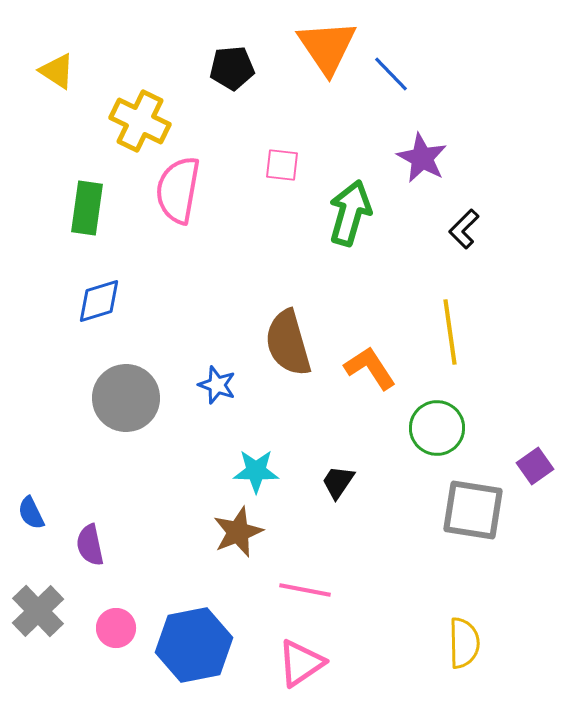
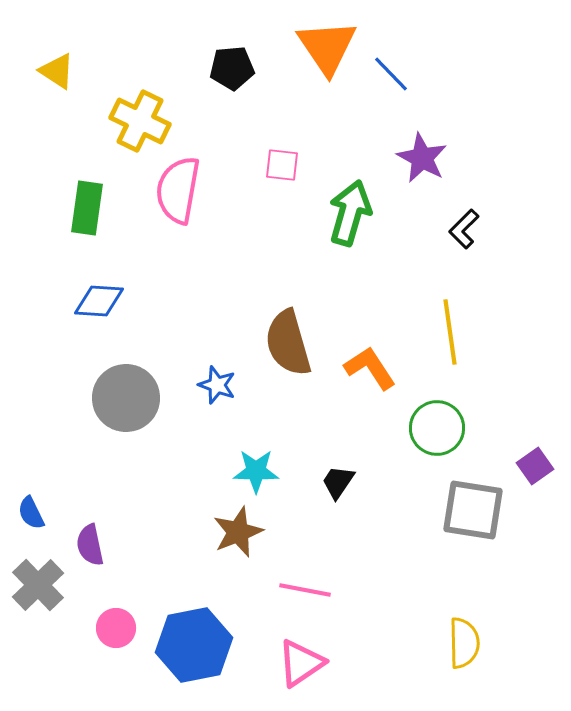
blue diamond: rotated 21 degrees clockwise
gray cross: moved 26 px up
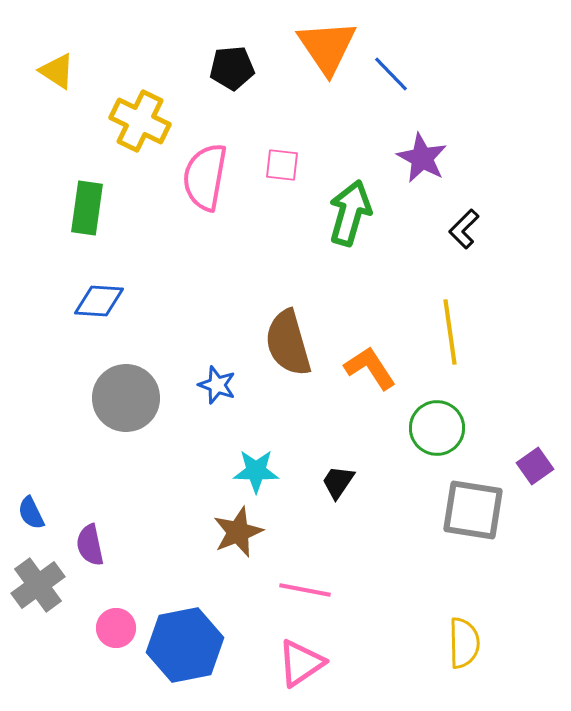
pink semicircle: moved 27 px right, 13 px up
gray cross: rotated 8 degrees clockwise
blue hexagon: moved 9 px left
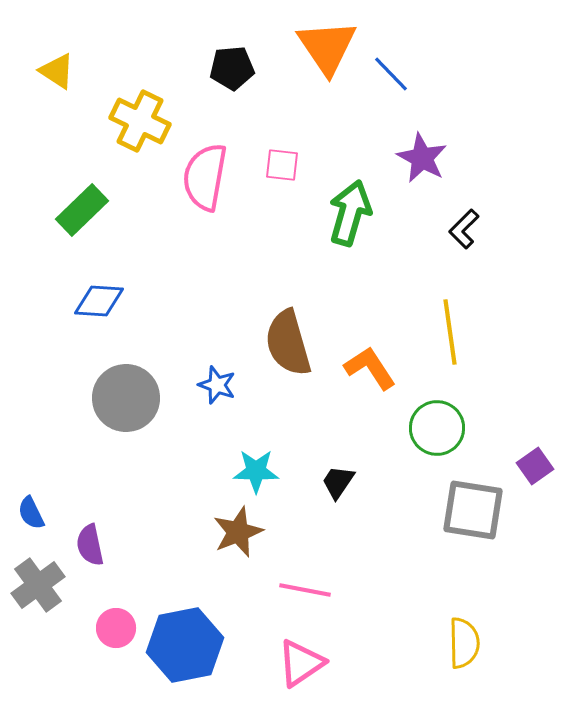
green rectangle: moved 5 px left, 2 px down; rotated 38 degrees clockwise
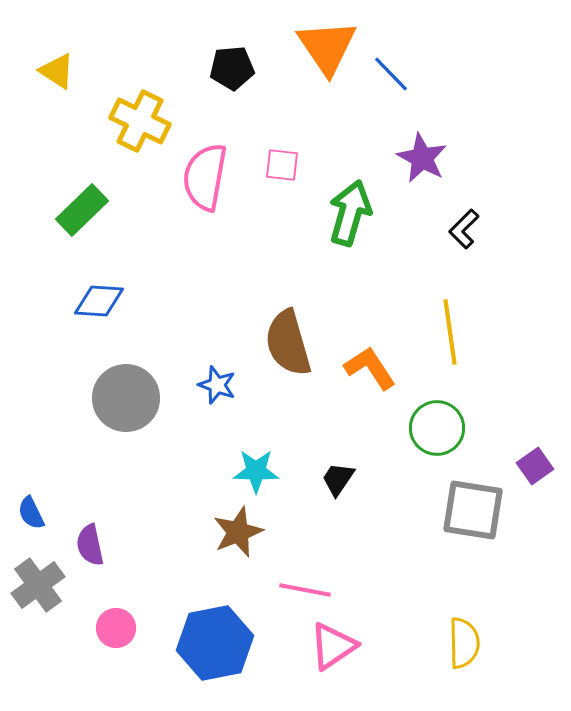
black trapezoid: moved 3 px up
blue hexagon: moved 30 px right, 2 px up
pink triangle: moved 32 px right, 17 px up
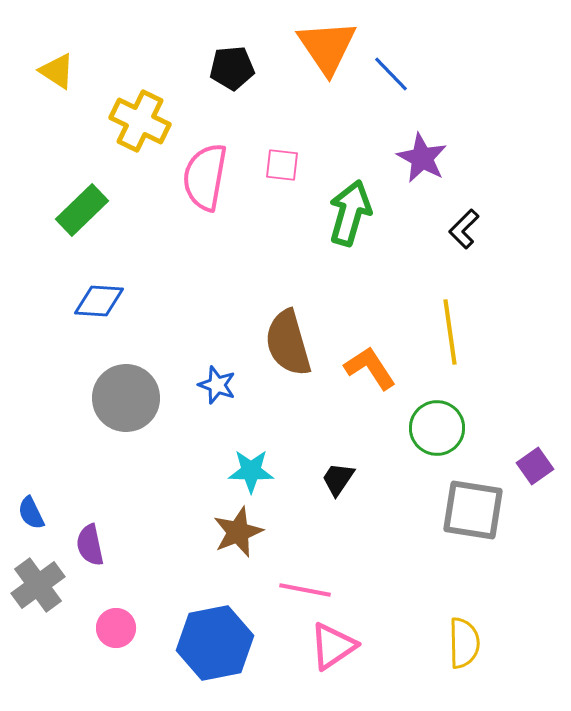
cyan star: moved 5 px left
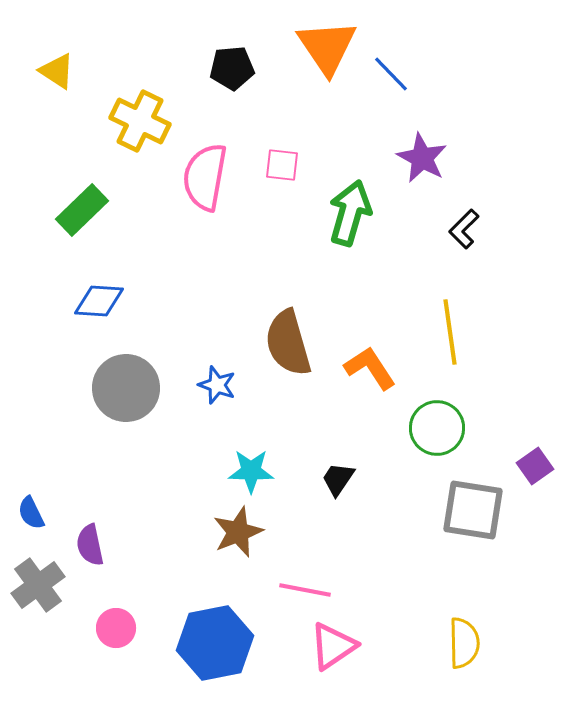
gray circle: moved 10 px up
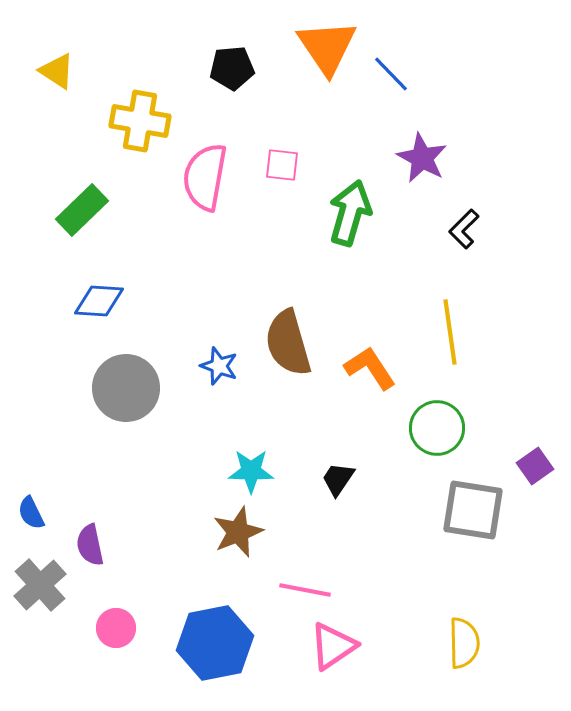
yellow cross: rotated 16 degrees counterclockwise
blue star: moved 2 px right, 19 px up
gray cross: moved 2 px right; rotated 6 degrees counterclockwise
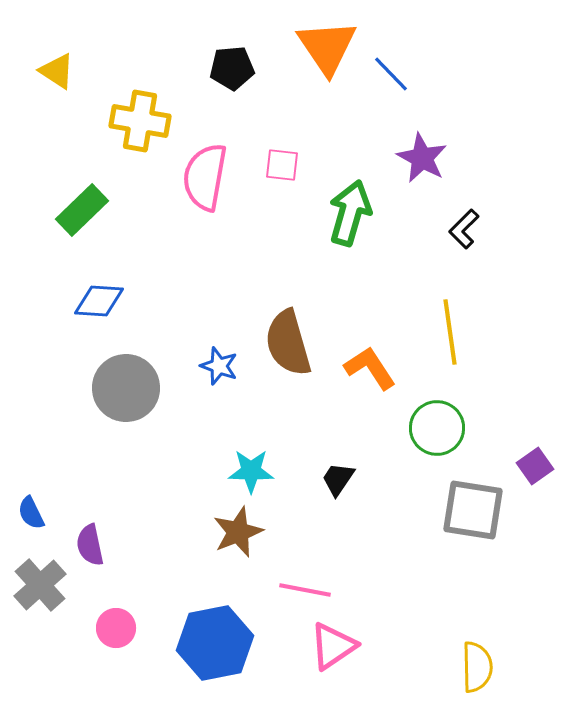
yellow semicircle: moved 13 px right, 24 px down
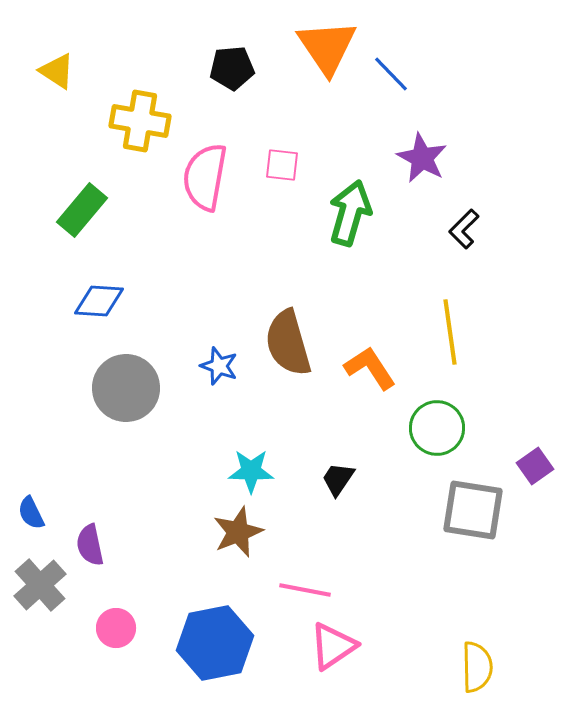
green rectangle: rotated 6 degrees counterclockwise
